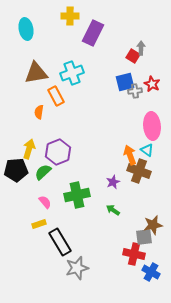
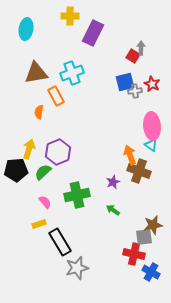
cyan ellipse: rotated 20 degrees clockwise
cyan triangle: moved 4 px right, 5 px up
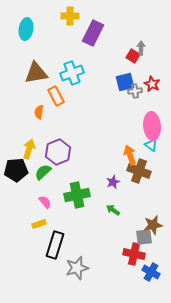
black rectangle: moved 5 px left, 3 px down; rotated 48 degrees clockwise
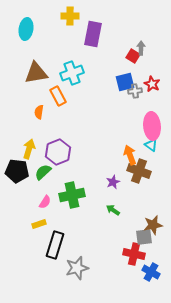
purple rectangle: moved 1 px down; rotated 15 degrees counterclockwise
orange rectangle: moved 2 px right
black pentagon: moved 1 px right, 1 px down; rotated 10 degrees clockwise
green cross: moved 5 px left
pink semicircle: rotated 72 degrees clockwise
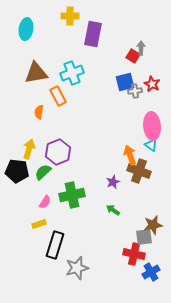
blue cross: rotated 30 degrees clockwise
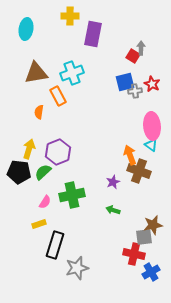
black pentagon: moved 2 px right, 1 px down
green arrow: rotated 16 degrees counterclockwise
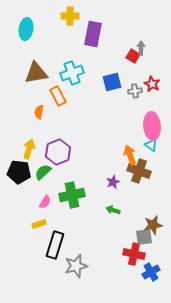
blue square: moved 13 px left
gray star: moved 1 px left, 2 px up
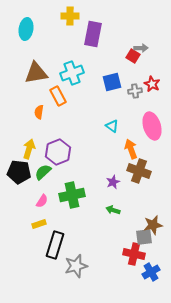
gray arrow: rotated 88 degrees clockwise
pink ellipse: rotated 12 degrees counterclockwise
cyan triangle: moved 39 px left, 19 px up
orange arrow: moved 1 px right, 6 px up
pink semicircle: moved 3 px left, 1 px up
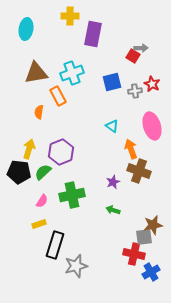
purple hexagon: moved 3 px right
